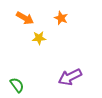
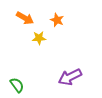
orange star: moved 4 px left, 2 px down
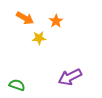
orange star: moved 1 px left, 1 px down; rotated 16 degrees clockwise
green semicircle: rotated 35 degrees counterclockwise
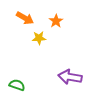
purple arrow: rotated 35 degrees clockwise
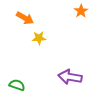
orange star: moved 25 px right, 10 px up
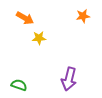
orange star: moved 2 px right, 5 px down; rotated 24 degrees clockwise
purple arrow: moved 1 px left, 2 px down; rotated 85 degrees counterclockwise
green semicircle: moved 2 px right
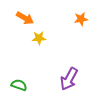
orange star: moved 2 px left, 3 px down
purple arrow: rotated 15 degrees clockwise
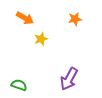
orange star: moved 6 px left
yellow star: moved 2 px right, 1 px down; rotated 16 degrees counterclockwise
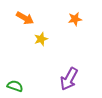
green semicircle: moved 4 px left, 1 px down
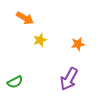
orange star: moved 3 px right, 25 px down
yellow star: moved 1 px left, 1 px down
green semicircle: moved 4 px up; rotated 133 degrees clockwise
